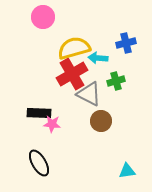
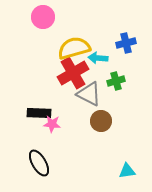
red cross: moved 1 px right, 1 px up
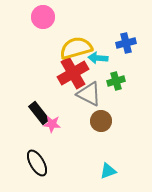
yellow semicircle: moved 2 px right
black rectangle: rotated 50 degrees clockwise
black ellipse: moved 2 px left
cyan triangle: moved 19 px left; rotated 12 degrees counterclockwise
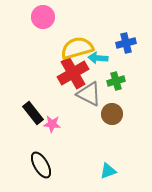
yellow semicircle: moved 1 px right
black rectangle: moved 6 px left
brown circle: moved 11 px right, 7 px up
black ellipse: moved 4 px right, 2 px down
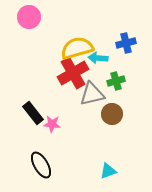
pink circle: moved 14 px left
gray triangle: moved 3 px right; rotated 40 degrees counterclockwise
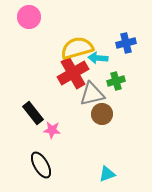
brown circle: moved 10 px left
pink star: moved 6 px down
cyan triangle: moved 1 px left, 3 px down
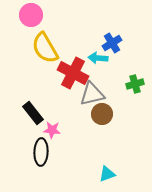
pink circle: moved 2 px right, 2 px up
blue cross: moved 14 px left; rotated 18 degrees counterclockwise
yellow semicircle: moved 32 px left; rotated 104 degrees counterclockwise
red cross: rotated 32 degrees counterclockwise
green cross: moved 19 px right, 3 px down
black ellipse: moved 13 px up; rotated 32 degrees clockwise
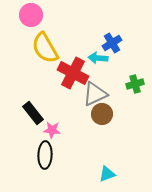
gray triangle: moved 3 px right; rotated 12 degrees counterclockwise
black ellipse: moved 4 px right, 3 px down
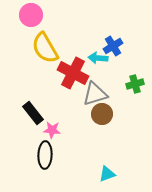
blue cross: moved 1 px right, 3 px down
gray triangle: rotated 8 degrees clockwise
